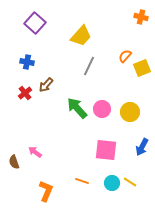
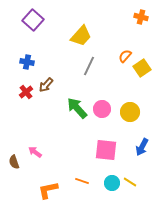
purple square: moved 2 px left, 3 px up
yellow square: rotated 12 degrees counterclockwise
red cross: moved 1 px right, 1 px up
orange L-shape: moved 2 px right, 1 px up; rotated 125 degrees counterclockwise
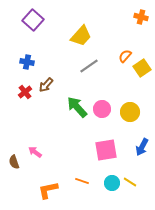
gray line: rotated 30 degrees clockwise
red cross: moved 1 px left
green arrow: moved 1 px up
pink square: rotated 15 degrees counterclockwise
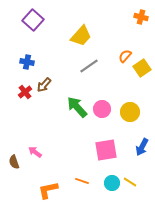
brown arrow: moved 2 px left
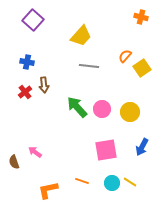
gray line: rotated 42 degrees clockwise
brown arrow: rotated 49 degrees counterclockwise
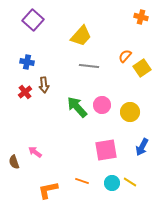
pink circle: moved 4 px up
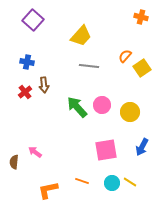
brown semicircle: rotated 24 degrees clockwise
